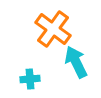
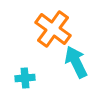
cyan cross: moved 5 px left, 1 px up
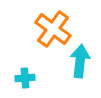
cyan arrow: moved 4 px right, 1 px up; rotated 32 degrees clockwise
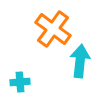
cyan cross: moved 5 px left, 4 px down
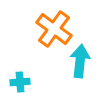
orange cross: moved 1 px right
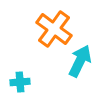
cyan arrow: rotated 20 degrees clockwise
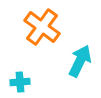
orange cross: moved 12 px left, 2 px up
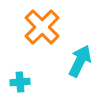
orange cross: rotated 9 degrees clockwise
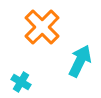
cyan cross: moved 1 px right; rotated 36 degrees clockwise
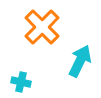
cyan cross: rotated 18 degrees counterclockwise
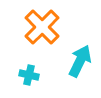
cyan cross: moved 8 px right, 7 px up
